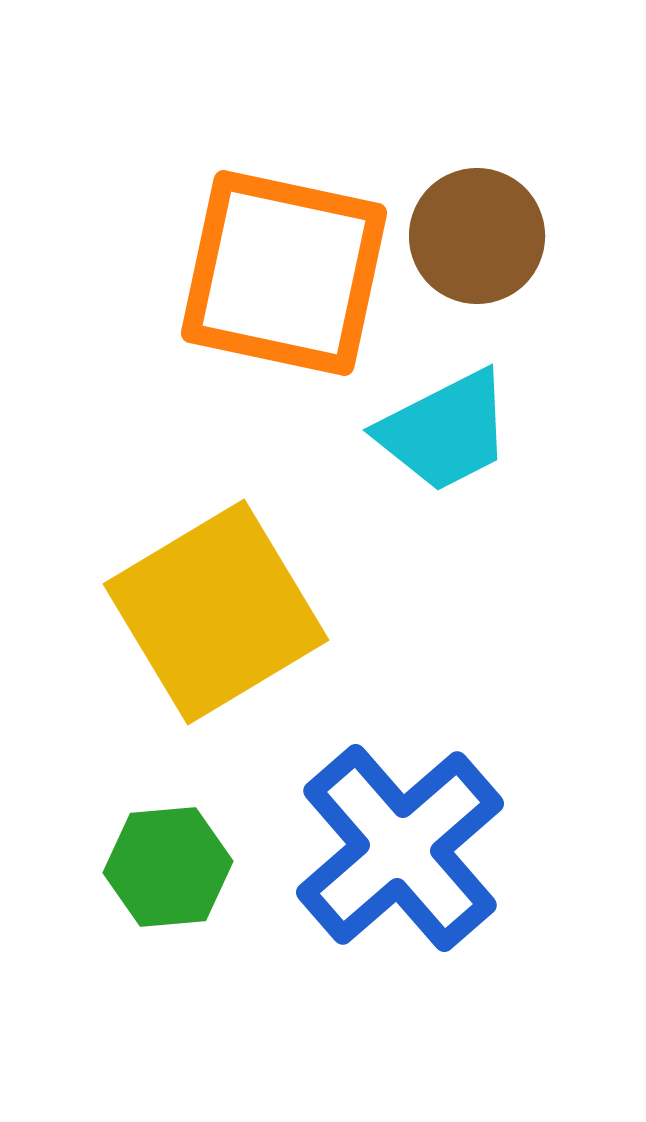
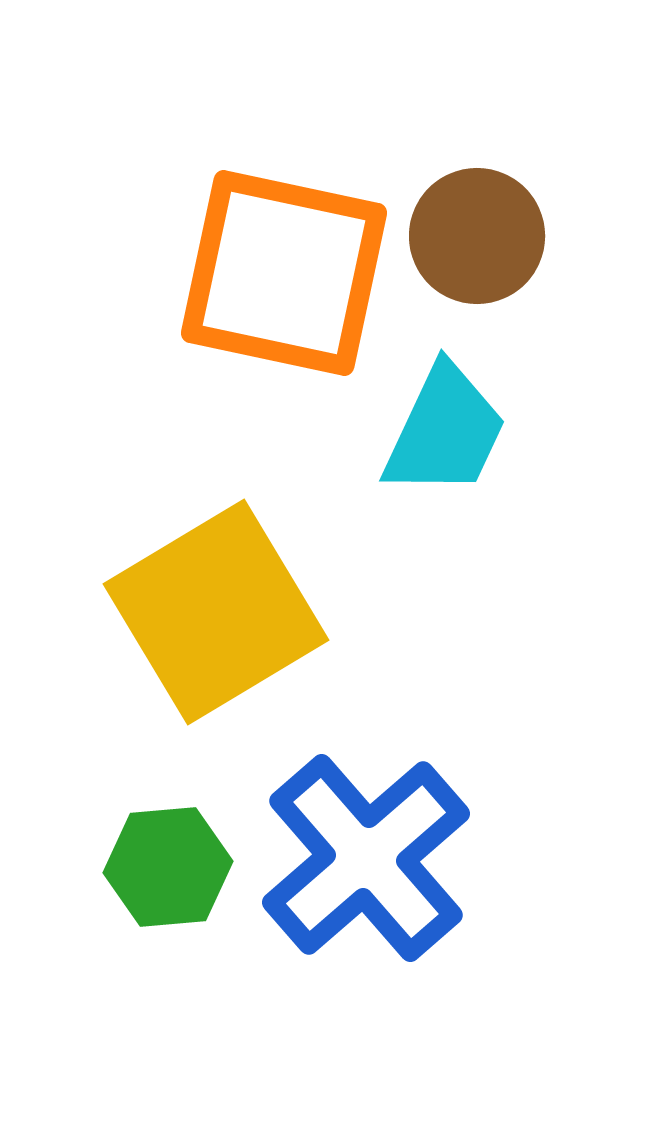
cyan trapezoid: rotated 38 degrees counterclockwise
blue cross: moved 34 px left, 10 px down
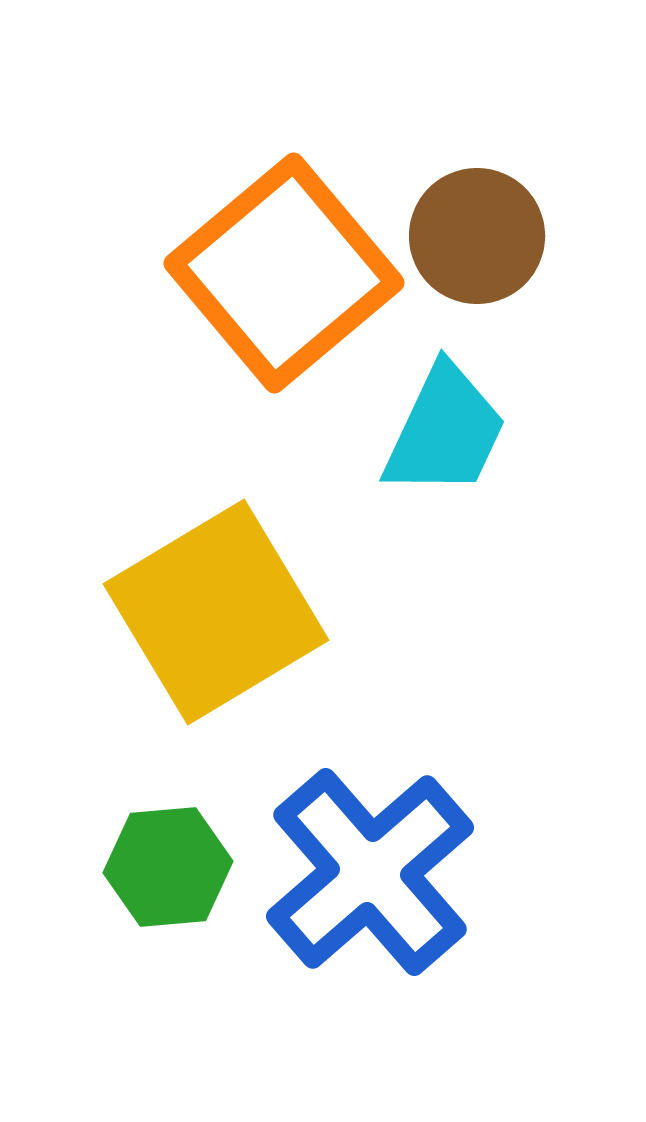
orange square: rotated 38 degrees clockwise
blue cross: moved 4 px right, 14 px down
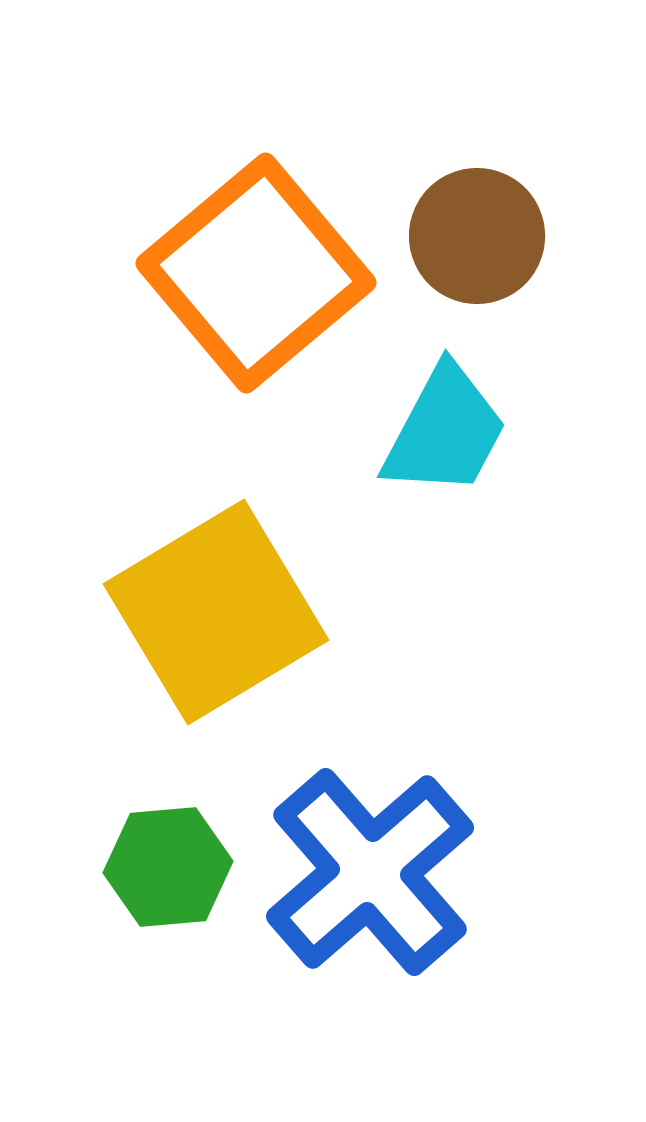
orange square: moved 28 px left
cyan trapezoid: rotated 3 degrees clockwise
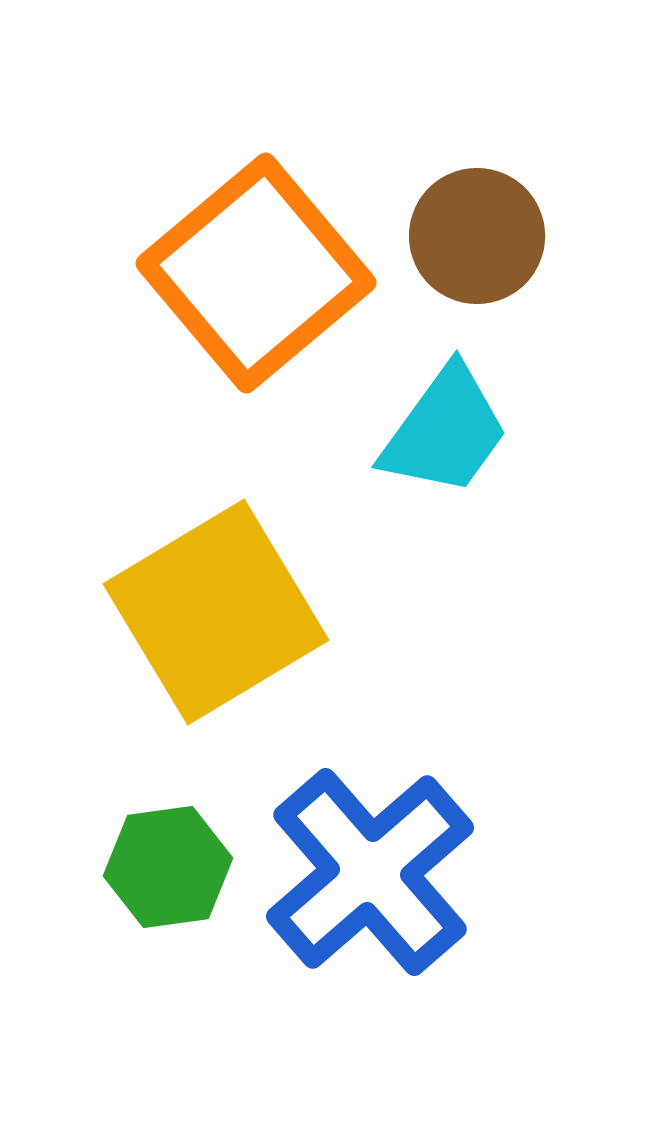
cyan trapezoid: rotated 8 degrees clockwise
green hexagon: rotated 3 degrees counterclockwise
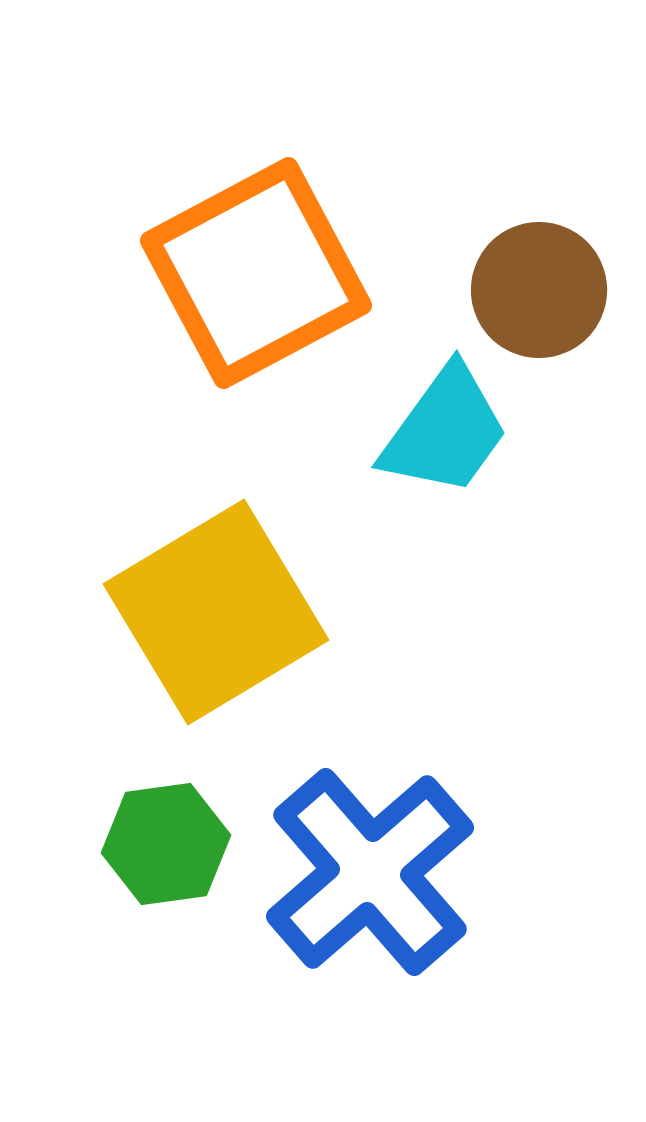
brown circle: moved 62 px right, 54 px down
orange square: rotated 12 degrees clockwise
green hexagon: moved 2 px left, 23 px up
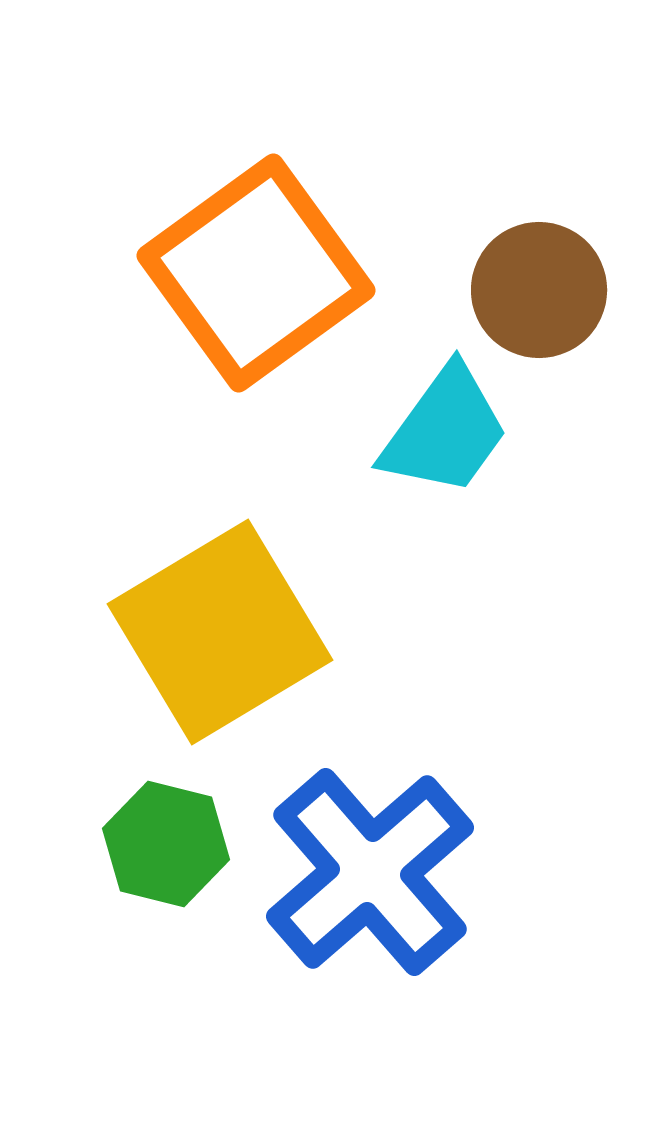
orange square: rotated 8 degrees counterclockwise
yellow square: moved 4 px right, 20 px down
green hexagon: rotated 22 degrees clockwise
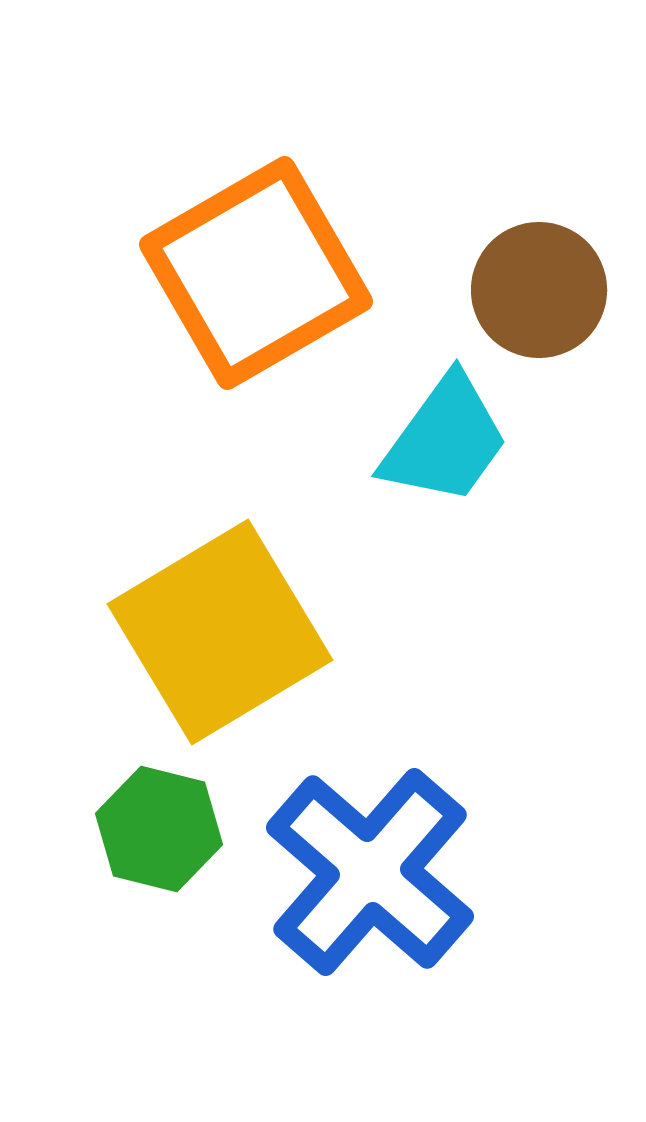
orange square: rotated 6 degrees clockwise
cyan trapezoid: moved 9 px down
green hexagon: moved 7 px left, 15 px up
blue cross: rotated 8 degrees counterclockwise
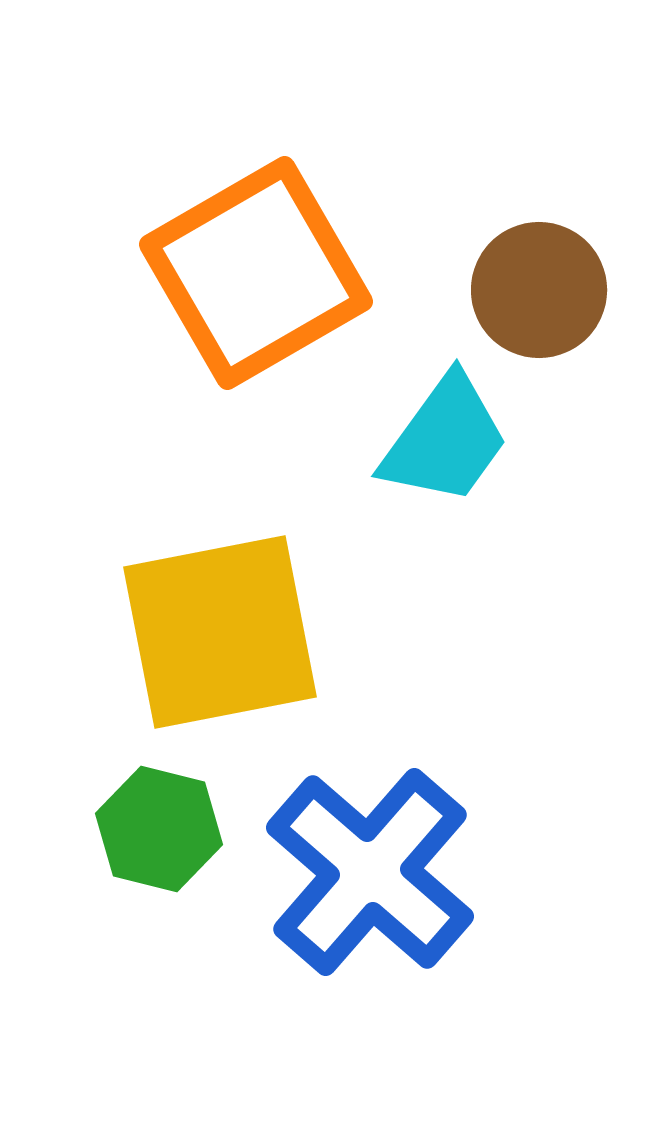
yellow square: rotated 20 degrees clockwise
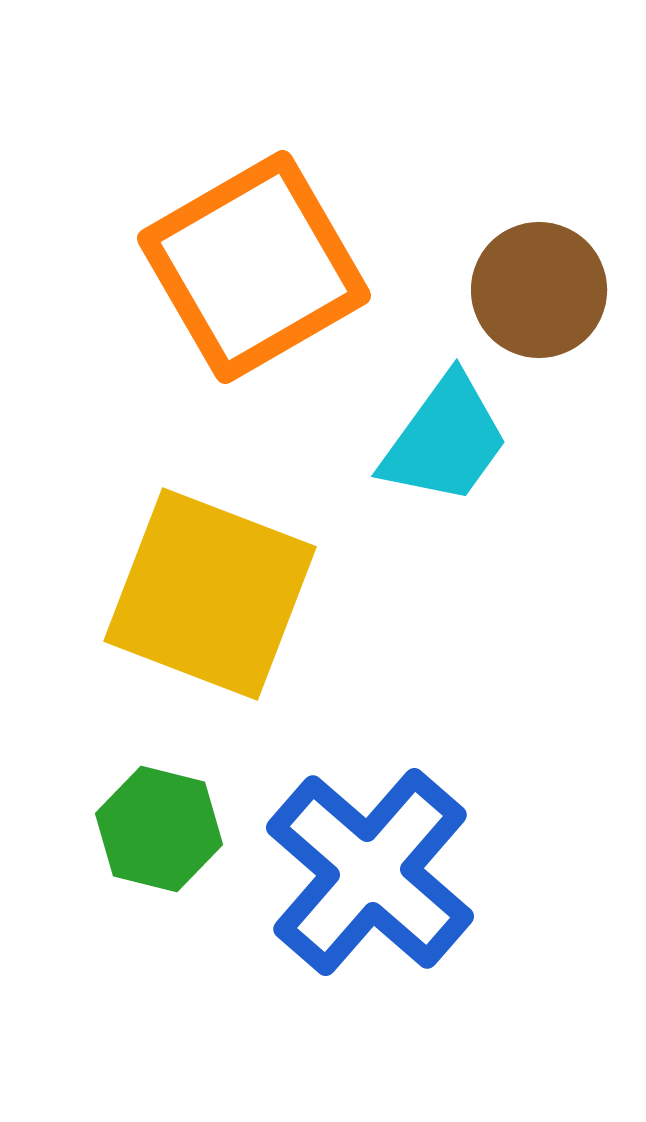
orange square: moved 2 px left, 6 px up
yellow square: moved 10 px left, 38 px up; rotated 32 degrees clockwise
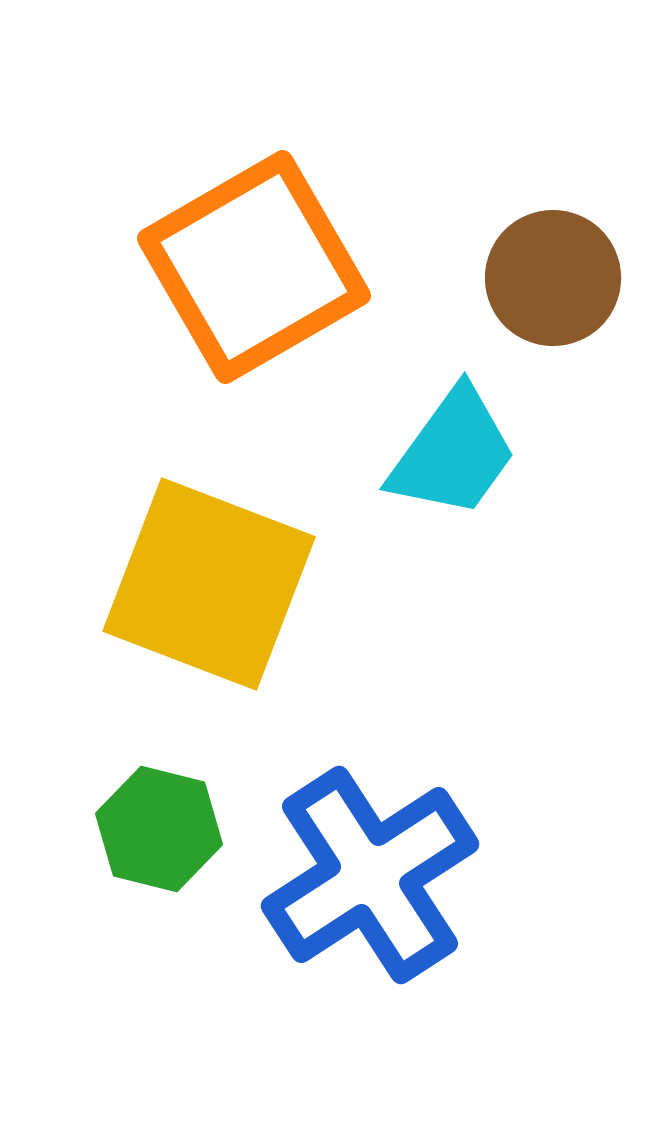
brown circle: moved 14 px right, 12 px up
cyan trapezoid: moved 8 px right, 13 px down
yellow square: moved 1 px left, 10 px up
blue cross: moved 3 px down; rotated 16 degrees clockwise
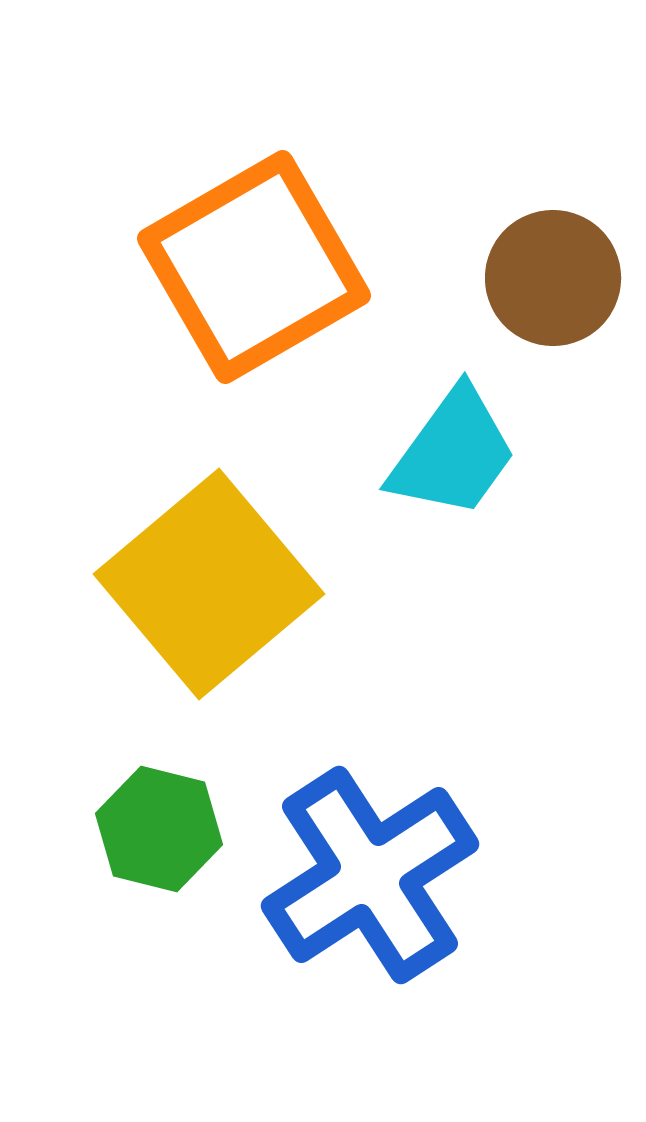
yellow square: rotated 29 degrees clockwise
